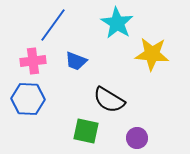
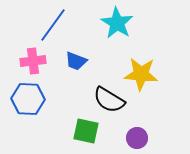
yellow star: moved 11 px left, 20 px down
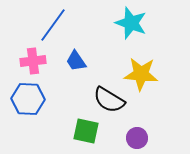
cyan star: moved 14 px right; rotated 12 degrees counterclockwise
blue trapezoid: rotated 35 degrees clockwise
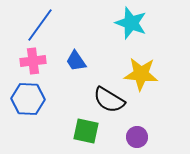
blue line: moved 13 px left
purple circle: moved 1 px up
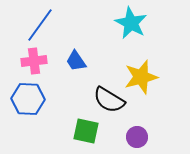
cyan star: rotated 8 degrees clockwise
pink cross: moved 1 px right
yellow star: moved 3 px down; rotated 20 degrees counterclockwise
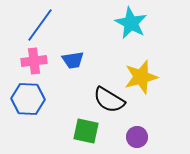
blue trapezoid: moved 3 px left, 1 px up; rotated 65 degrees counterclockwise
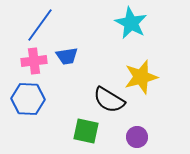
blue trapezoid: moved 6 px left, 4 px up
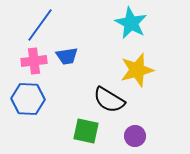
yellow star: moved 4 px left, 7 px up
purple circle: moved 2 px left, 1 px up
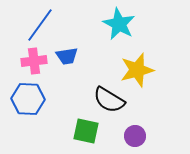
cyan star: moved 12 px left, 1 px down
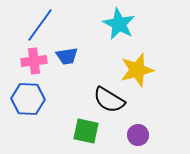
purple circle: moved 3 px right, 1 px up
